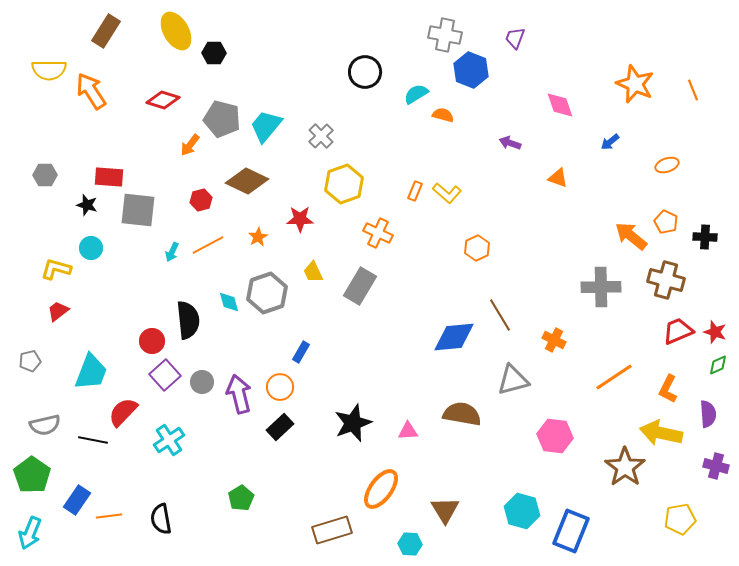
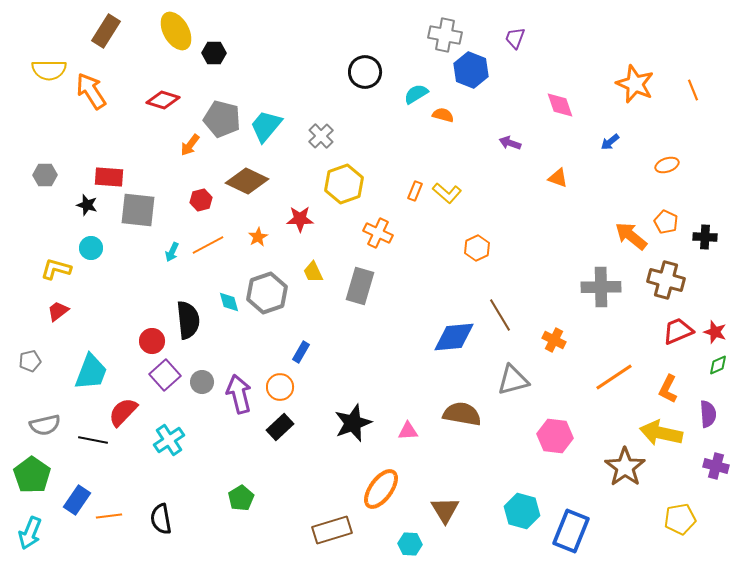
gray rectangle at (360, 286): rotated 15 degrees counterclockwise
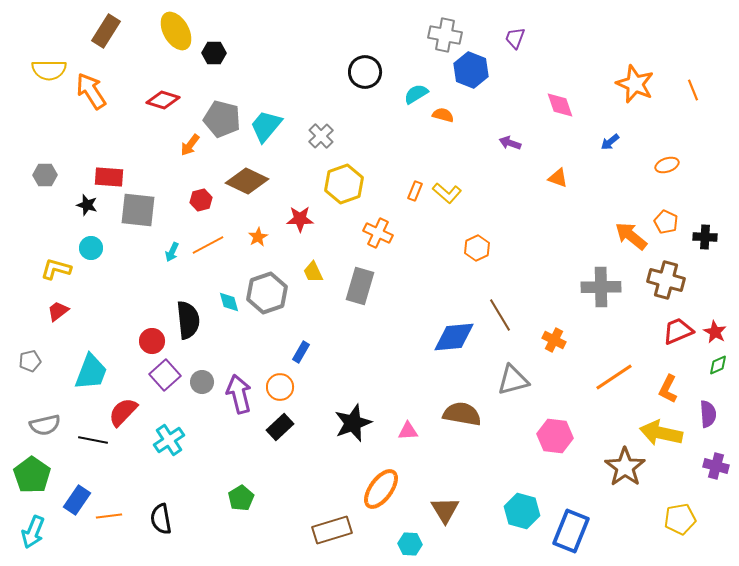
red star at (715, 332): rotated 10 degrees clockwise
cyan arrow at (30, 533): moved 3 px right, 1 px up
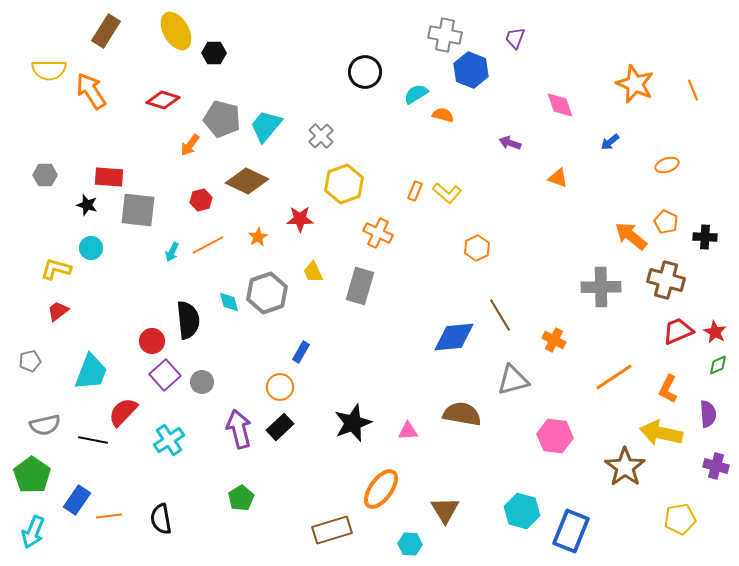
purple arrow at (239, 394): moved 35 px down
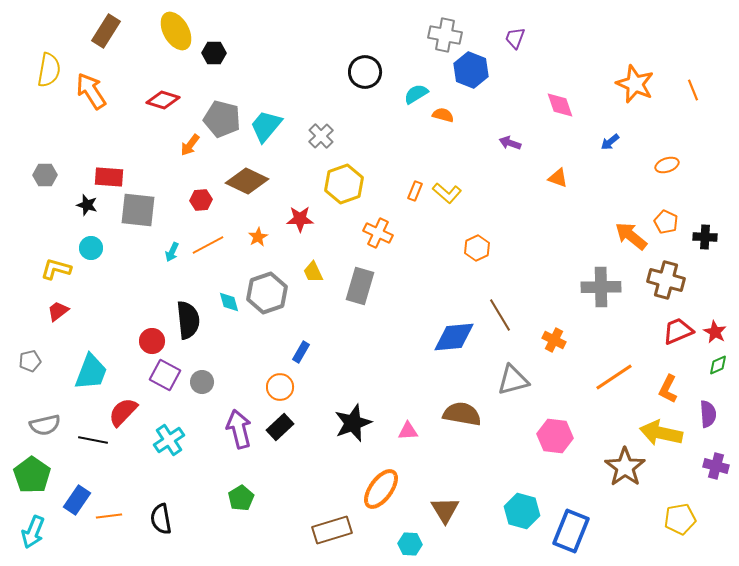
yellow semicircle at (49, 70): rotated 80 degrees counterclockwise
red hexagon at (201, 200): rotated 10 degrees clockwise
purple square at (165, 375): rotated 20 degrees counterclockwise
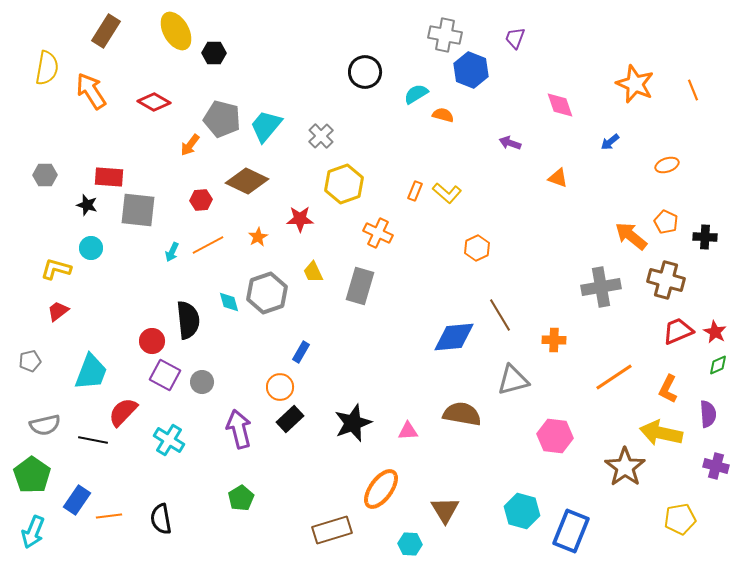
yellow semicircle at (49, 70): moved 2 px left, 2 px up
red diamond at (163, 100): moved 9 px left, 2 px down; rotated 12 degrees clockwise
gray cross at (601, 287): rotated 9 degrees counterclockwise
orange cross at (554, 340): rotated 25 degrees counterclockwise
black rectangle at (280, 427): moved 10 px right, 8 px up
cyan cross at (169, 440): rotated 24 degrees counterclockwise
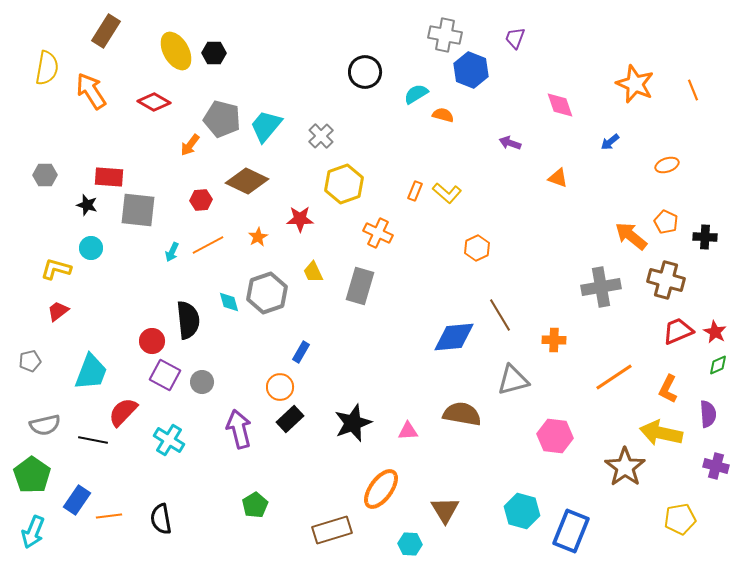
yellow ellipse at (176, 31): moved 20 px down
green pentagon at (241, 498): moved 14 px right, 7 px down
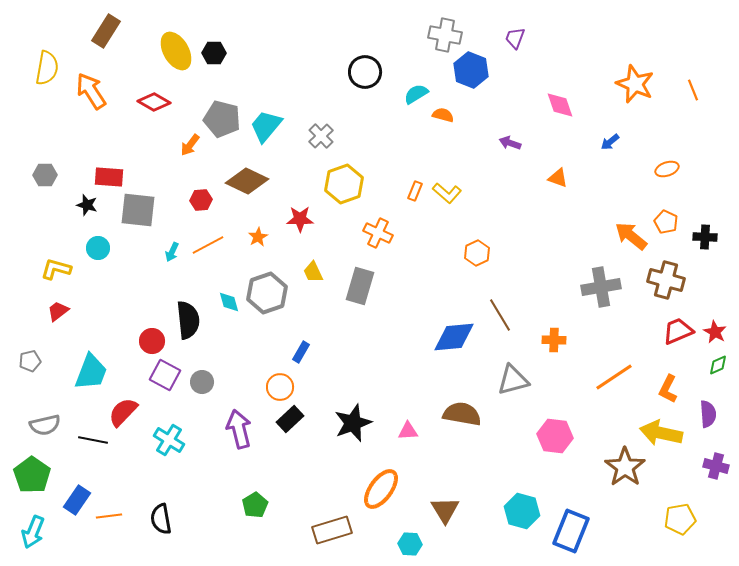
orange ellipse at (667, 165): moved 4 px down
cyan circle at (91, 248): moved 7 px right
orange hexagon at (477, 248): moved 5 px down
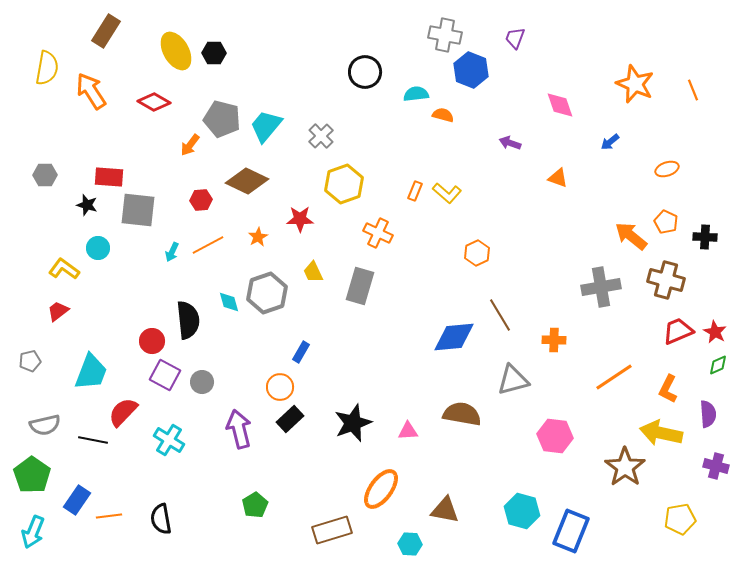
cyan semicircle at (416, 94): rotated 25 degrees clockwise
yellow L-shape at (56, 269): moved 8 px right; rotated 20 degrees clockwise
brown triangle at (445, 510): rotated 48 degrees counterclockwise
